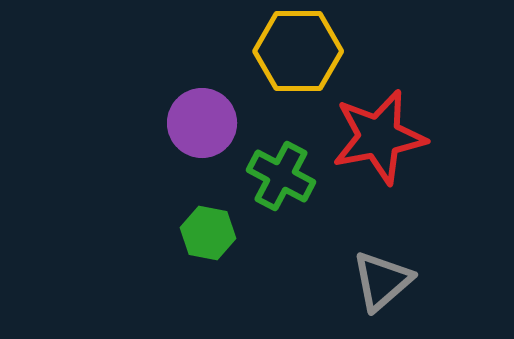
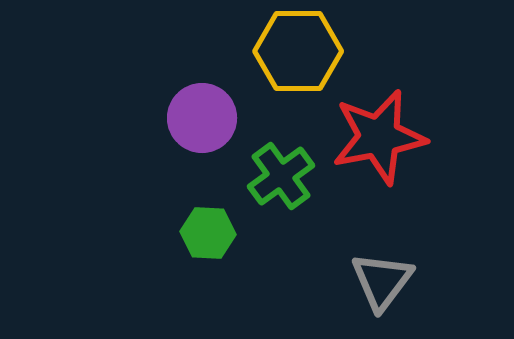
purple circle: moved 5 px up
green cross: rotated 26 degrees clockwise
green hexagon: rotated 8 degrees counterclockwise
gray triangle: rotated 12 degrees counterclockwise
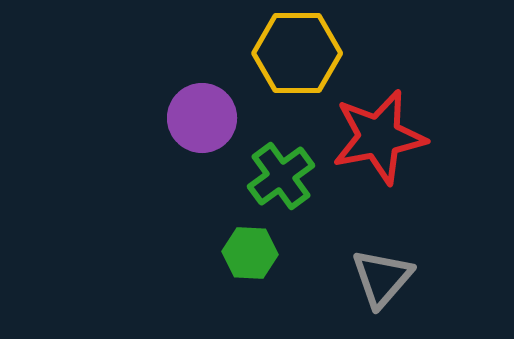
yellow hexagon: moved 1 px left, 2 px down
green hexagon: moved 42 px right, 20 px down
gray triangle: moved 3 px up; rotated 4 degrees clockwise
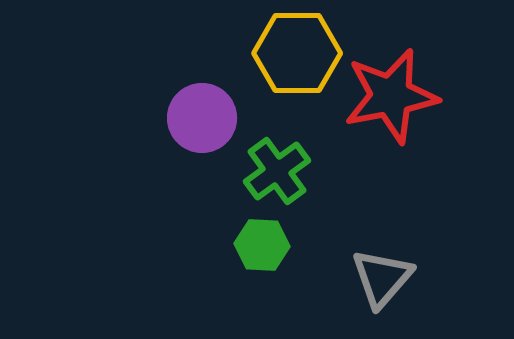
red star: moved 12 px right, 41 px up
green cross: moved 4 px left, 5 px up
green hexagon: moved 12 px right, 8 px up
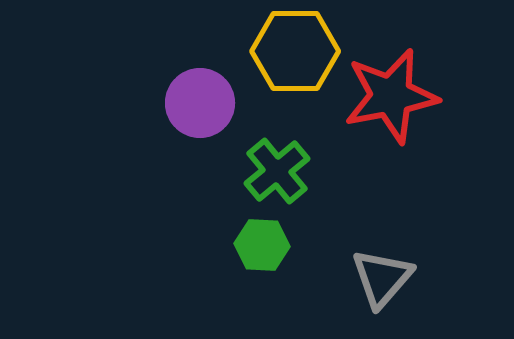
yellow hexagon: moved 2 px left, 2 px up
purple circle: moved 2 px left, 15 px up
green cross: rotated 4 degrees counterclockwise
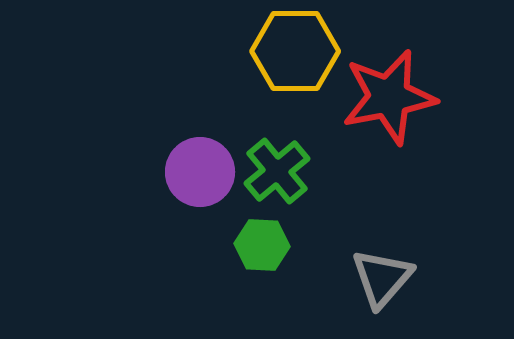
red star: moved 2 px left, 1 px down
purple circle: moved 69 px down
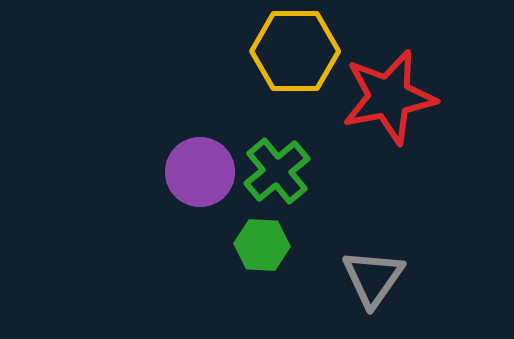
gray triangle: moved 9 px left; rotated 6 degrees counterclockwise
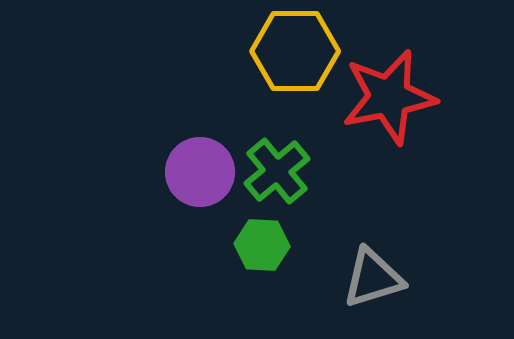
gray triangle: rotated 38 degrees clockwise
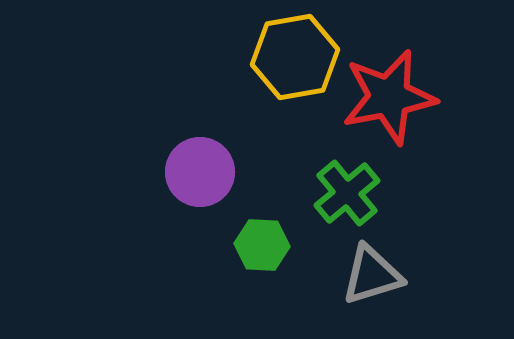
yellow hexagon: moved 6 px down; rotated 10 degrees counterclockwise
green cross: moved 70 px right, 22 px down
gray triangle: moved 1 px left, 3 px up
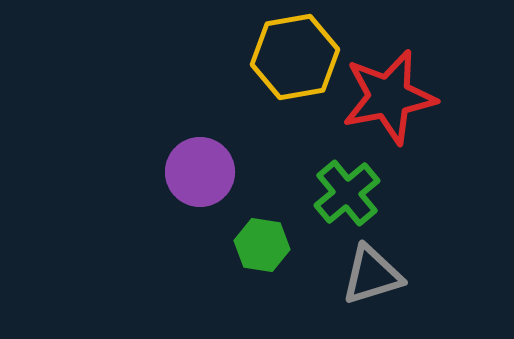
green hexagon: rotated 6 degrees clockwise
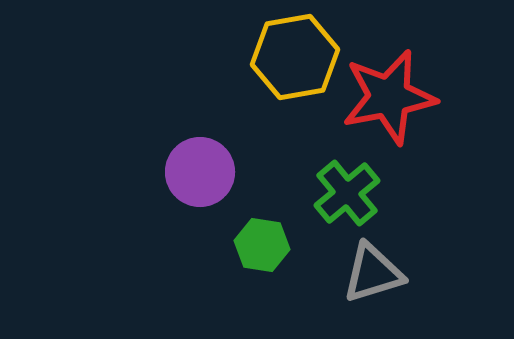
gray triangle: moved 1 px right, 2 px up
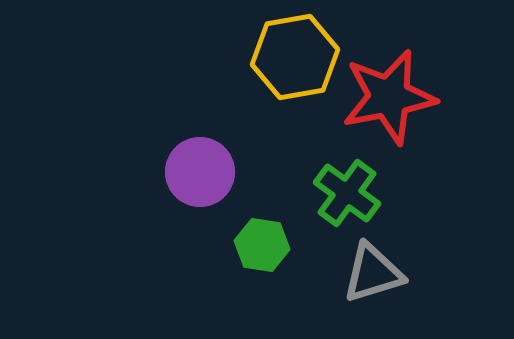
green cross: rotated 14 degrees counterclockwise
